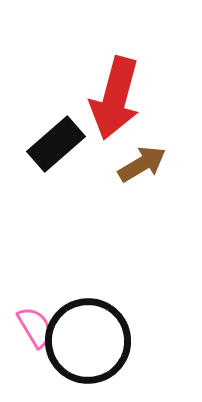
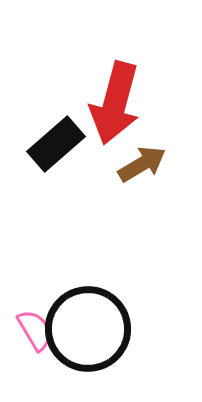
red arrow: moved 5 px down
pink semicircle: moved 3 px down
black circle: moved 12 px up
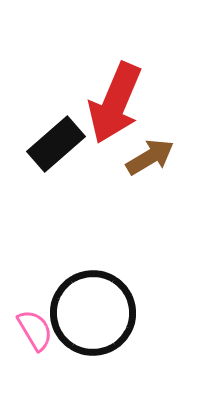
red arrow: rotated 8 degrees clockwise
brown arrow: moved 8 px right, 7 px up
black circle: moved 5 px right, 16 px up
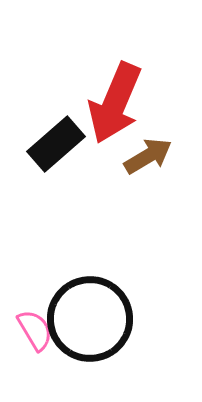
brown arrow: moved 2 px left, 1 px up
black circle: moved 3 px left, 6 px down
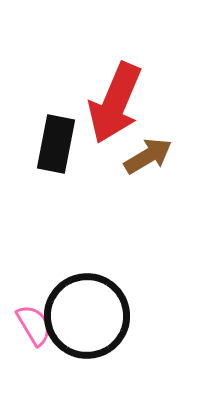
black rectangle: rotated 38 degrees counterclockwise
black circle: moved 3 px left, 3 px up
pink semicircle: moved 1 px left, 5 px up
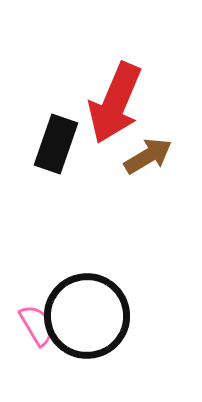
black rectangle: rotated 8 degrees clockwise
pink semicircle: moved 3 px right
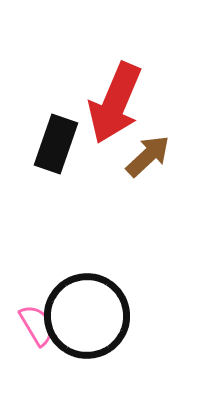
brown arrow: rotated 12 degrees counterclockwise
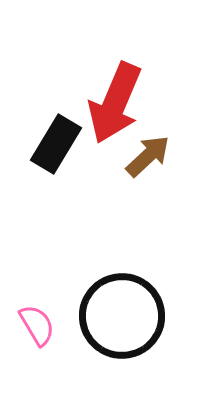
black rectangle: rotated 12 degrees clockwise
black circle: moved 35 px right
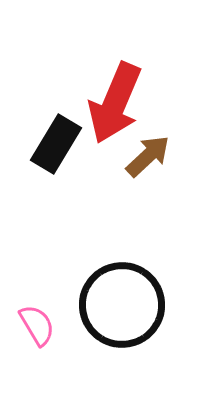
black circle: moved 11 px up
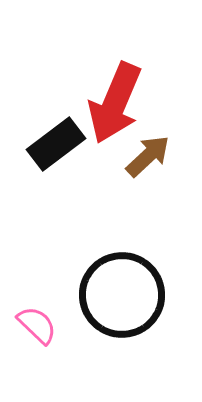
black rectangle: rotated 22 degrees clockwise
black circle: moved 10 px up
pink semicircle: rotated 15 degrees counterclockwise
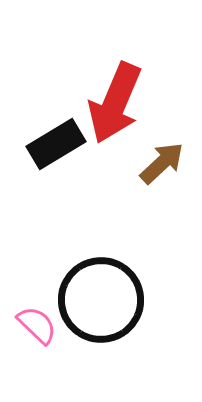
black rectangle: rotated 6 degrees clockwise
brown arrow: moved 14 px right, 7 px down
black circle: moved 21 px left, 5 px down
